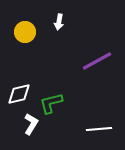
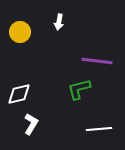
yellow circle: moved 5 px left
purple line: rotated 36 degrees clockwise
green L-shape: moved 28 px right, 14 px up
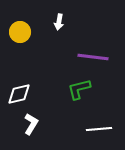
purple line: moved 4 px left, 4 px up
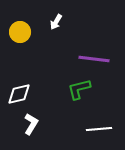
white arrow: moved 3 px left; rotated 21 degrees clockwise
purple line: moved 1 px right, 2 px down
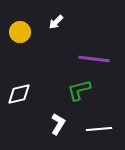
white arrow: rotated 14 degrees clockwise
green L-shape: moved 1 px down
white L-shape: moved 27 px right
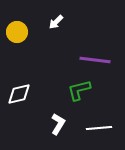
yellow circle: moved 3 px left
purple line: moved 1 px right, 1 px down
white line: moved 1 px up
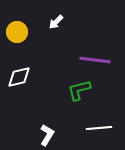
white diamond: moved 17 px up
white L-shape: moved 11 px left, 11 px down
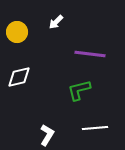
purple line: moved 5 px left, 6 px up
white line: moved 4 px left
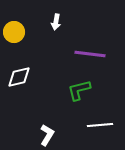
white arrow: rotated 35 degrees counterclockwise
yellow circle: moved 3 px left
white line: moved 5 px right, 3 px up
